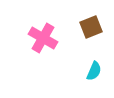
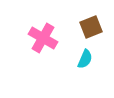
cyan semicircle: moved 9 px left, 12 px up
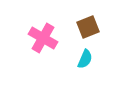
brown square: moved 3 px left
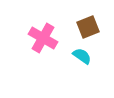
cyan semicircle: moved 3 px left, 3 px up; rotated 78 degrees counterclockwise
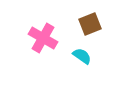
brown square: moved 2 px right, 3 px up
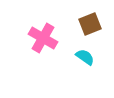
cyan semicircle: moved 3 px right, 1 px down
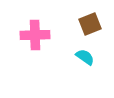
pink cross: moved 8 px left, 3 px up; rotated 32 degrees counterclockwise
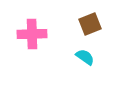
pink cross: moved 3 px left, 1 px up
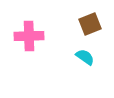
pink cross: moved 3 px left, 2 px down
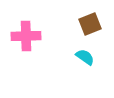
pink cross: moved 3 px left
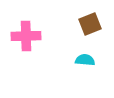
cyan semicircle: moved 3 px down; rotated 30 degrees counterclockwise
